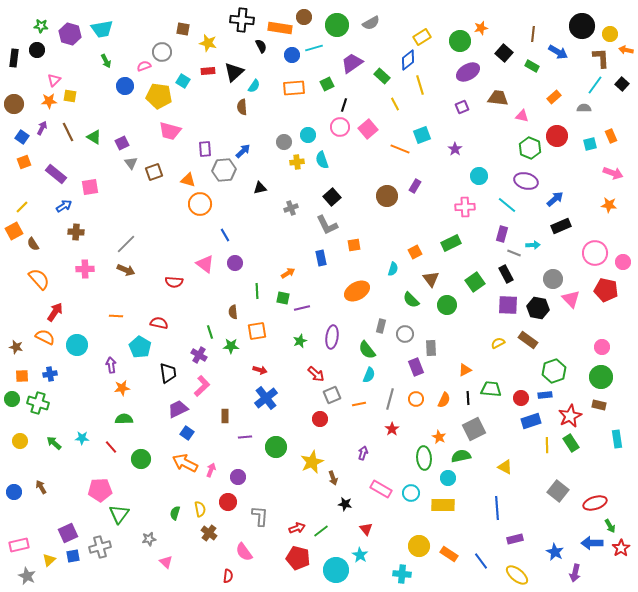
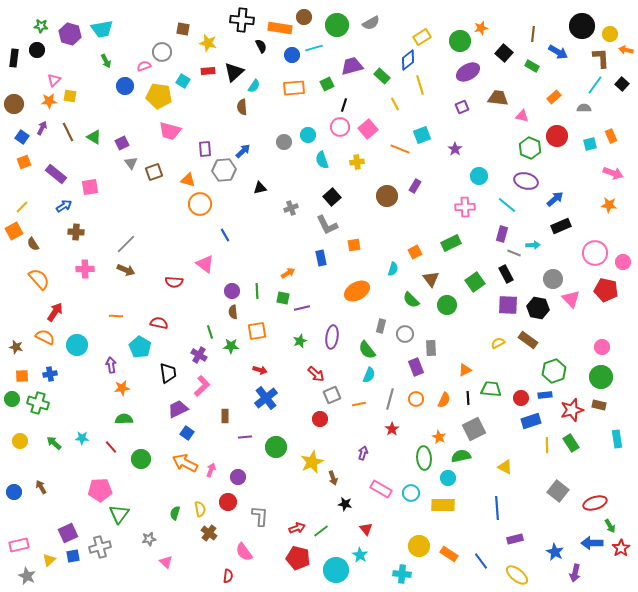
purple trapezoid at (352, 63): moved 3 px down; rotated 20 degrees clockwise
yellow cross at (297, 162): moved 60 px right
purple circle at (235, 263): moved 3 px left, 28 px down
red star at (570, 416): moved 2 px right, 6 px up; rotated 10 degrees clockwise
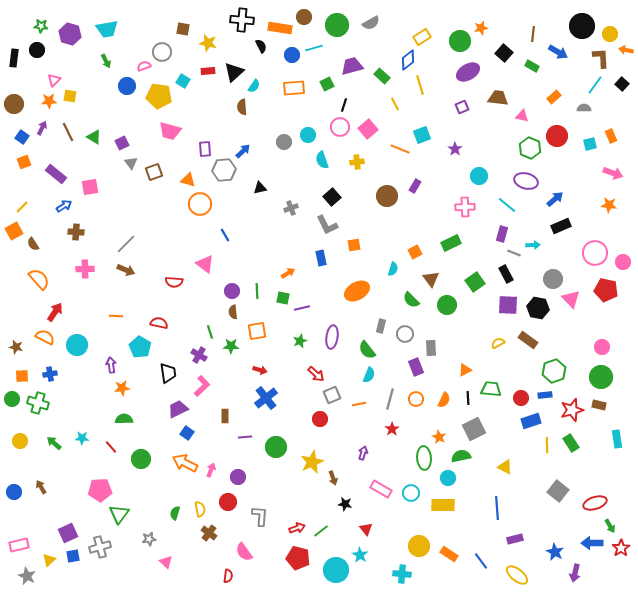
cyan trapezoid at (102, 29): moved 5 px right
blue circle at (125, 86): moved 2 px right
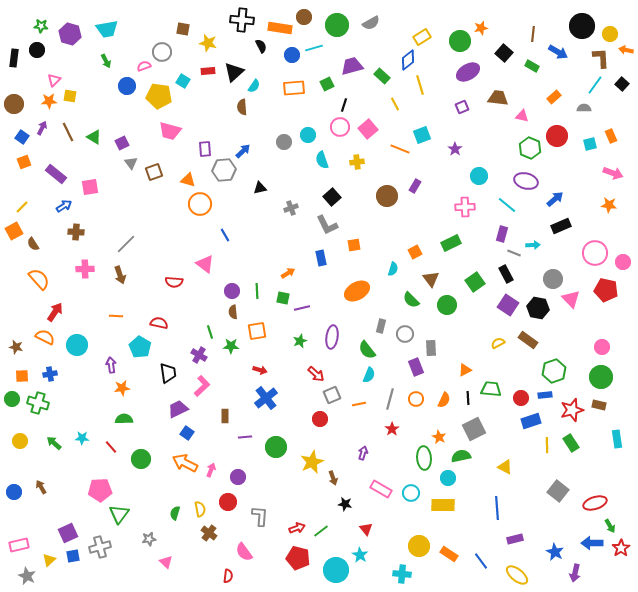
brown arrow at (126, 270): moved 6 px left, 5 px down; rotated 48 degrees clockwise
purple square at (508, 305): rotated 30 degrees clockwise
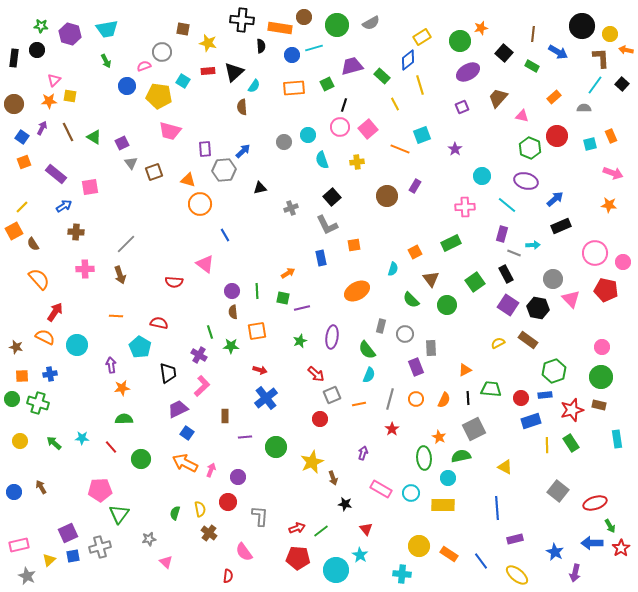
black semicircle at (261, 46): rotated 24 degrees clockwise
brown trapezoid at (498, 98): rotated 55 degrees counterclockwise
cyan circle at (479, 176): moved 3 px right
red pentagon at (298, 558): rotated 10 degrees counterclockwise
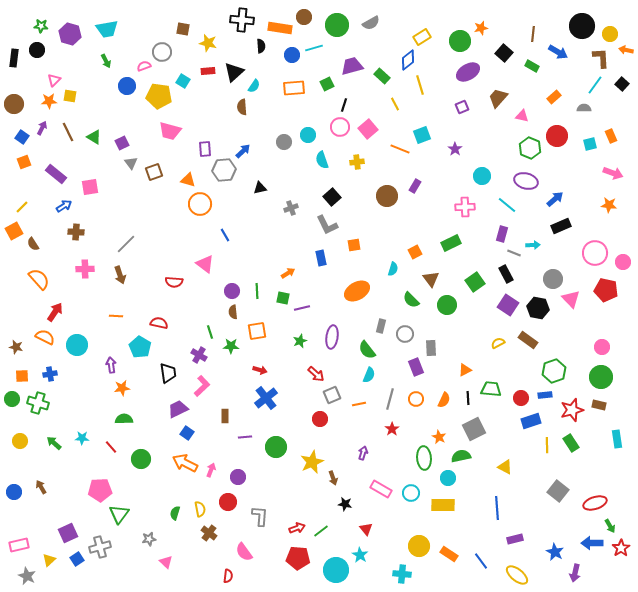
blue square at (73, 556): moved 4 px right, 3 px down; rotated 24 degrees counterclockwise
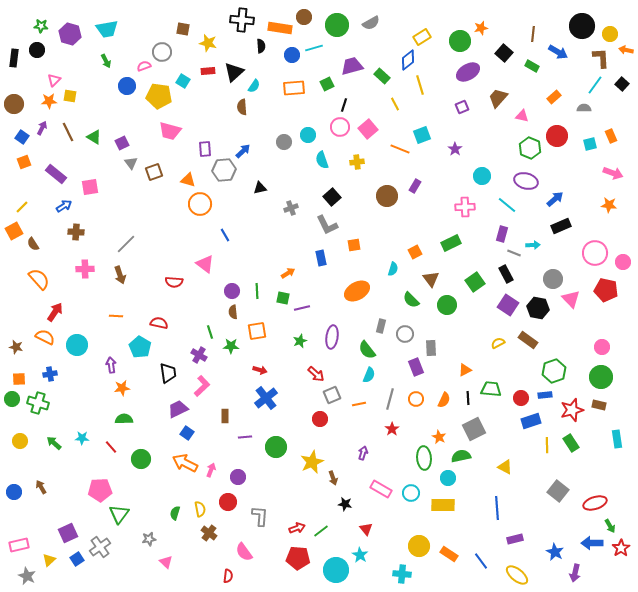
orange square at (22, 376): moved 3 px left, 3 px down
gray cross at (100, 547): rotated 20 degrees counterclockwise
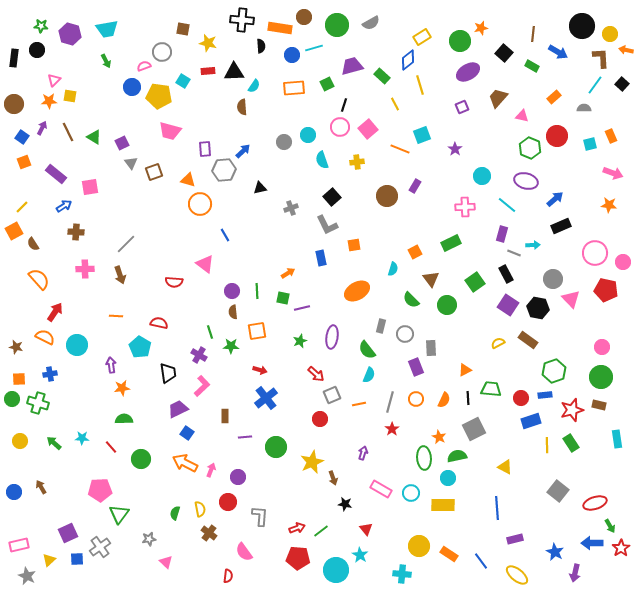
black triangle at (234, 72): rotated 40 degrees clockwise
blue circle at (127, 86): moved 5 px right, 1 px down
gray line at (390, 399): moved 3 px down
green semicircle at (461, 456): moved 4 px left
blue square at (77, 559): rotated 32 degrees clockwise
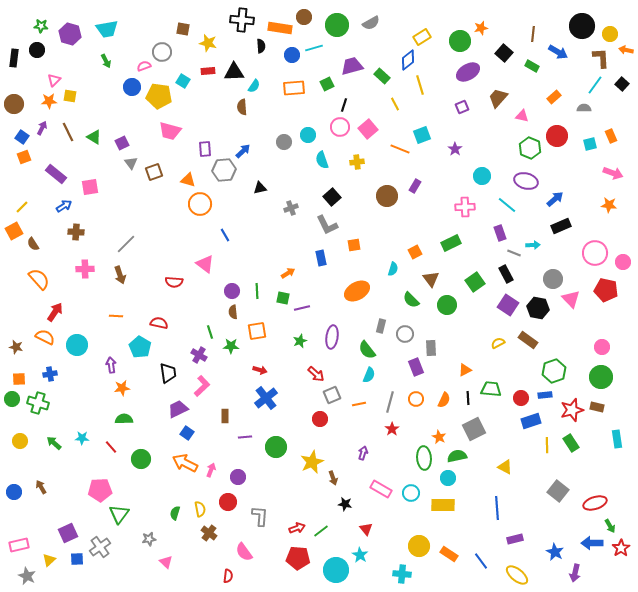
orange square at (24, 162): moved 5 px up
purple rectangle at (502, 234): moved 2 px left, 1 px up; rotated 35 degrees counterclockwise
brown rectangle at (599, 405): moved 2 px left, 2 px down
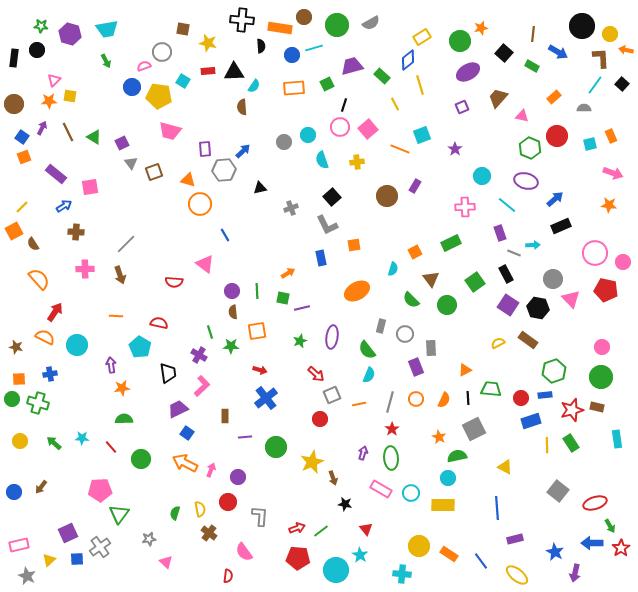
green ellipse at (424, 458): moved 33 px left
brown arrow at (41, 487): rotated 112 degrees counterclockwise
